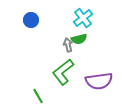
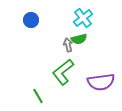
purple semicircle: moved 2 px right, 1 px down
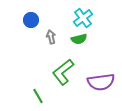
gray arrow: moved 17 px left, 8 px up
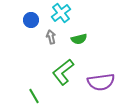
cyan cross: moved 22 px left, 5 px up
green line: moved 4 px left
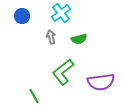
blue circle: moved 9 px left, 4 px up
